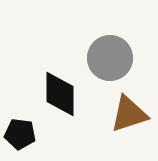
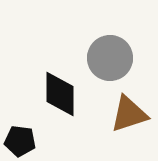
black pentagon: moved 7 px down
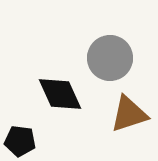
black diamond: rotated 24 degrees counterclockwise
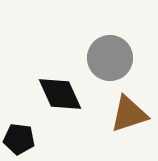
black pentagon: moved 1 px left, 2 px up
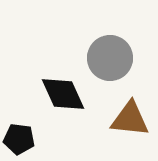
black diamond: moved 3 px right
brown triangle: moved 1 px right, 5 px down; rotated 24 degrees clockwise
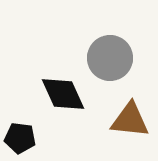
brown triangle: moved 1 px down
black pentagon: moved 1 px right, 1 px up
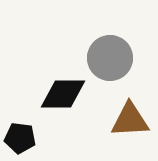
black diamond: rotated 66 degrees counterclockwise
brown triangle: rotated 9 degrees counterclockwise
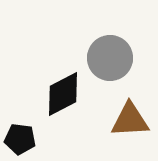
black diamond: rotated 27 degrees counterclockwise
black pentagon: moved 1 px down
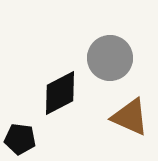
black diamond: moved 3 px left, 1 px up
brown triangle: moved 3 px up; rotated 27 degrees clockwise
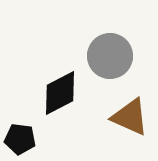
gray circle: moved 2 px up
